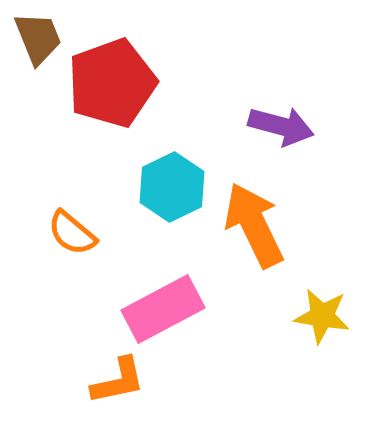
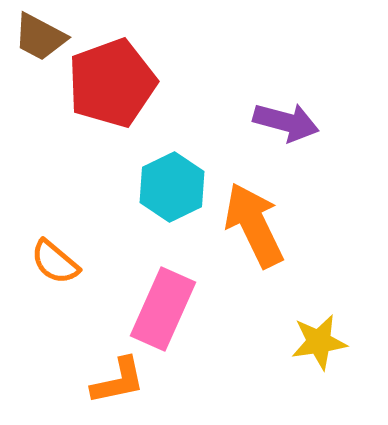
brown trapezoid: moved 2 px right, 1 px up; rotated 140 degrees clockwise
purple arrow: moved 5 px right, 4 px up
orange semicircle: moved 17 px left, 29 px down
pink rectangle: rotated 38 degrees counterclockwise
yellow star: moved 3 px left, 26 px down; rotated 18 degrees counterclockwise
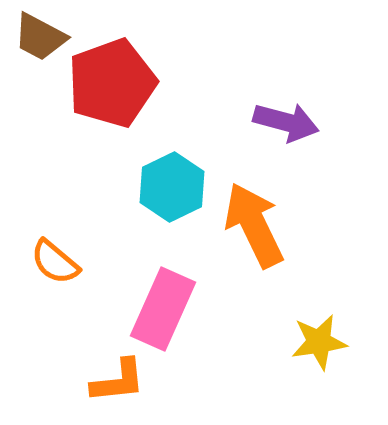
orange L-shape: rotated 6 degrees clockwise
